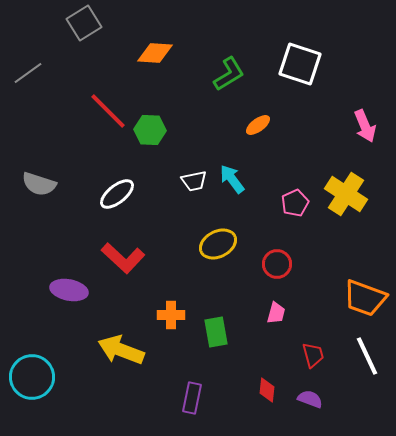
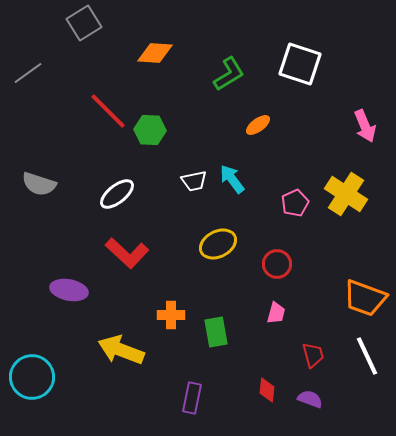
red L-shape: moved 4 px right, 5 px up
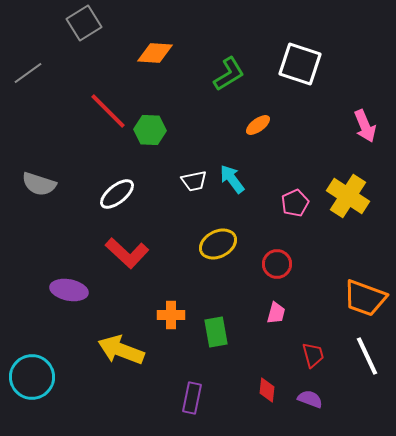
yellow cross: moved 2 px right, 2 px down
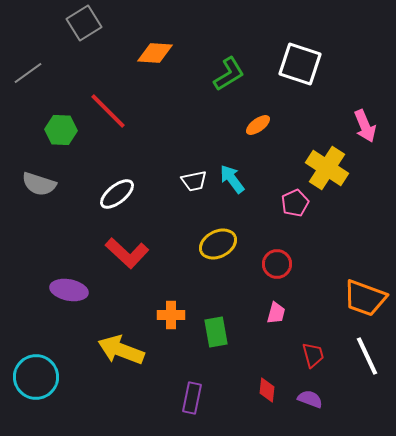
green hexagon: moved 89 px left
yellow cross: moved 21 px left, 28 px up
cyan circle: moved 4 px right
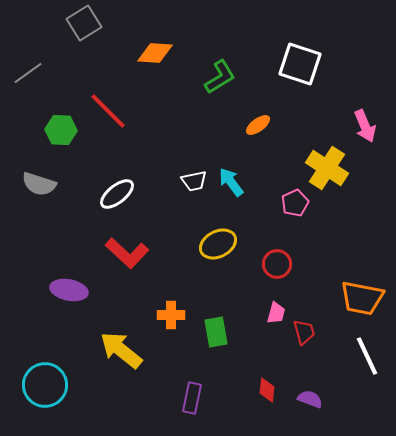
green L-shape: moved 9 px left, 3 px down
cyan arrow: moved 1 px left, 3 px down
orange trapezoid: moved 3 px left; rotated 9 degrees counterclockwise
yellow arrow: rotated 18 degrees clockwise
red trapezoid: moved 9 px left, 23 px up
cyan circle: moved 9 px right, 8 px down
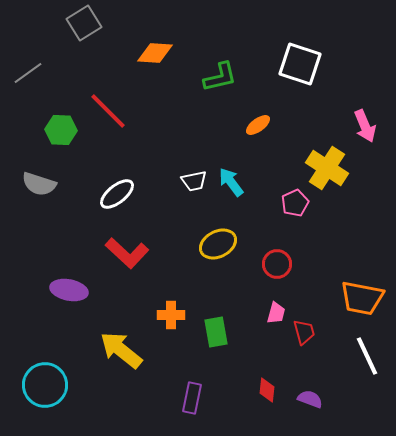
green L-shape: rotated 18 degrees clockwise
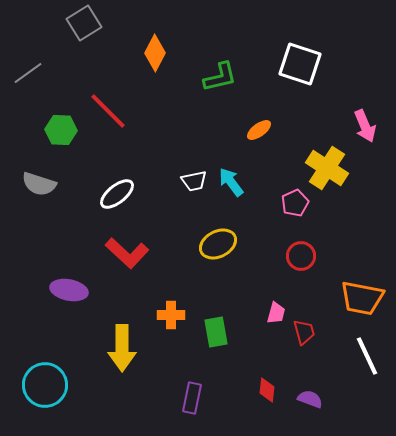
orange diamond: rotated 66 degrees counterclockwise
orange ellipse: moved 1 px right, 5 px down
red circle: moved 24 px right, 8 px up
yellow arrow: moved 1 px right, 2 px up; rotated 129 degrees counterclockwise
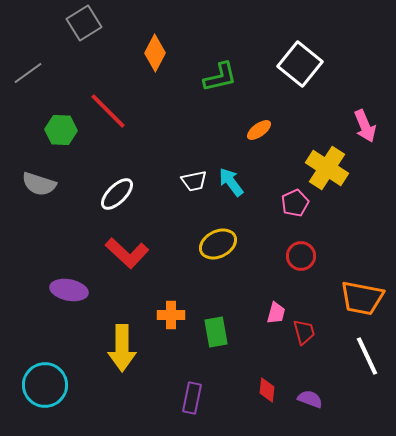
white square: rotated 21 degrees clockwise
white ellipse: rotated 6 degrees counterclockwise
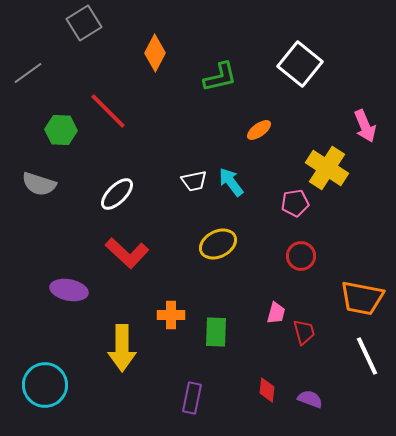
pink pentagon: rotated 16 degrees clockwise
green rectangle: rotated 12 degrees clockwise
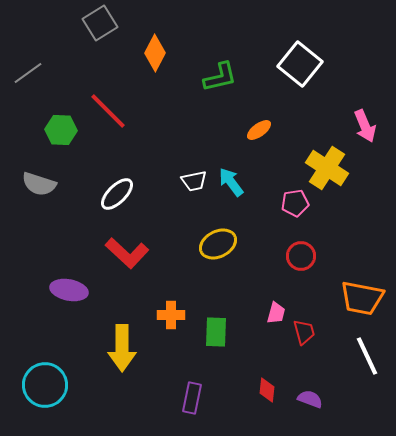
gray square: moved 16 px right
